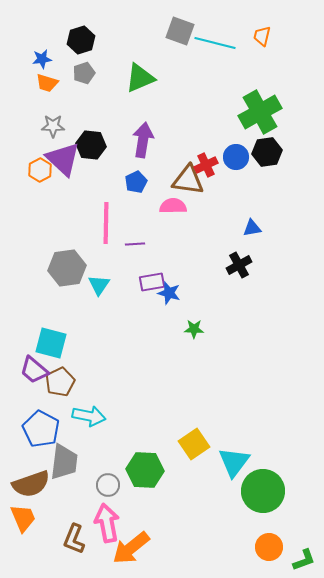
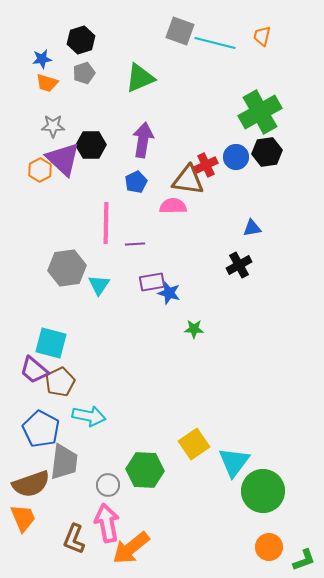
black hexagon at (91, 145): rotated 8 degrees counterclockwise
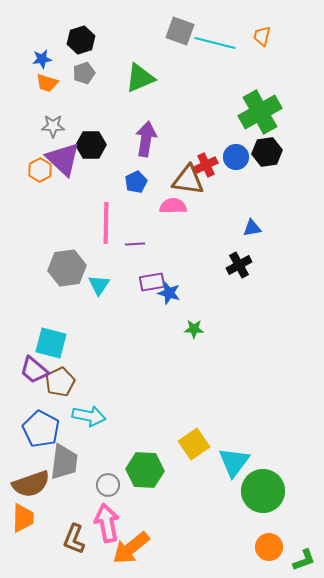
purple arrow at (143, 140): moved 3 px right, 1 px up
orange trapezoid at (23, 518): rotated 24 degrees clockwise
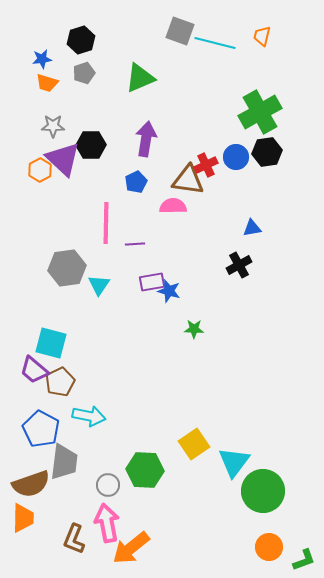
blue star at (169, 293): moved 2 px up
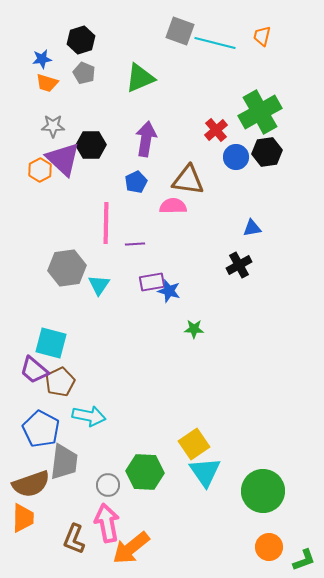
gray pentagon at (84, 73): rotated 30 degrees counterclockwise
red cross at (206, 165): moved 10 px right, 35 px up; rotated 15 degrees counterclockwise
cyan triangle at (234, 462): moved 29 px left, 10 px down; rotated 12 degrees counterclockwise
green hexagon at (145, 470): moved 2 px down
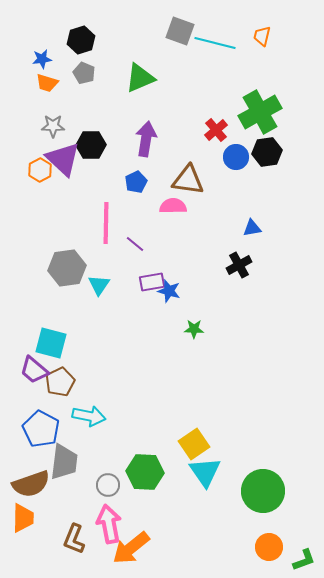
purple line at (135, 244): rotated 42 degrees clockwise
pink arrow at (107, 523): moved 2 px right, 1 px down
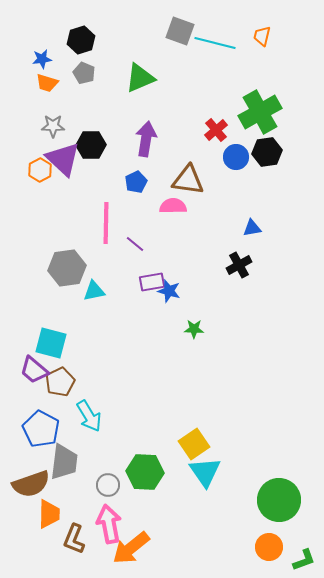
cyan triangle at (99, 285): moved 5 px left, 6 px down; rotated 45 degrees clockwise
cyan arrow at (89, 416): rotated 48 degrees clockwise
green circle at (263, 491): moved 16 px right, 9 px down
orange trapezoid at (23, 518): moved 26 px right, 4 px up
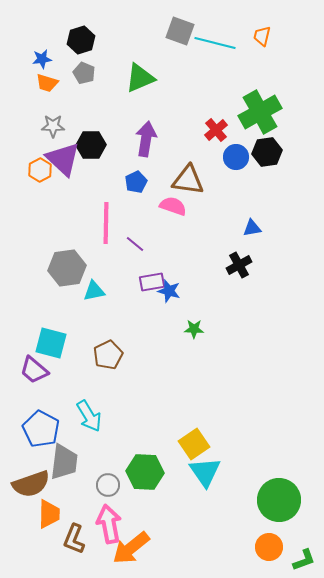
pink semicircle at (173, 206): rotated 20 degrees clockwise
brown pentagon at (60, 382): moved 48 px right, 27 px up
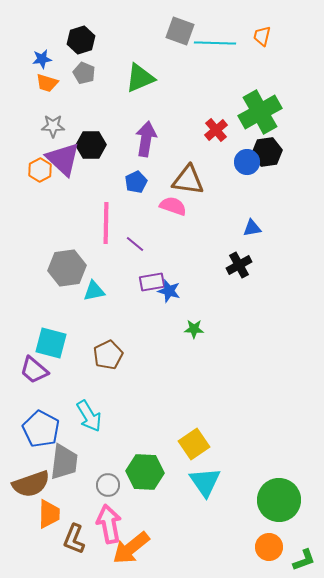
cyan line at (215, 43): rotated 12 degrees counterclockwise
blue circle at (236, 157): moved 11 px right, 5 px down
cyan triangle at (205, 472): moved 10 px down
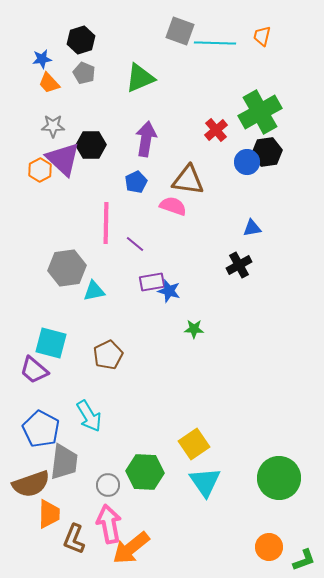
orange trapezoid at (47, 83): moved 2 px right; rotated 30 degrees clockwise
green circle at (279, 500): moved 22 px up
